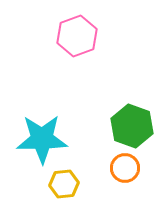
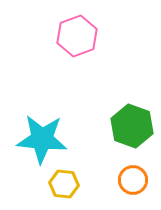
cyan star: rotated 6 degrees clockwise
orange circle: moved 8 px right, 12 px down
yellow hexagon: rotated 12 degrees clockwise
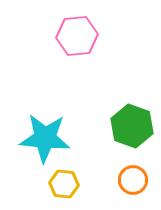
pink hexagon: rotated 15 degrees clockwise
cyan star: moved 3 px right, 1 px up
